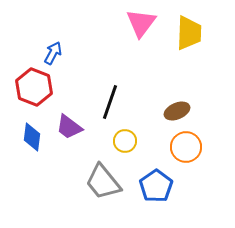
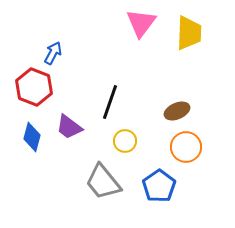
blue diamond: rotated 8 degrees clockwise
blue pentagon: moved 3 px right
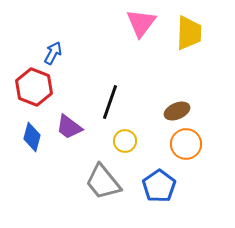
orange circle: moved 3 px up
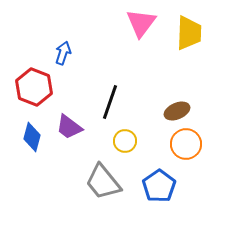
blue arrow: moved 10 px right; rotated 10 degrees counterclockwise
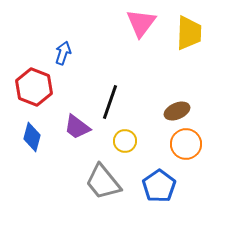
purple trapezoid: moved 8 px right
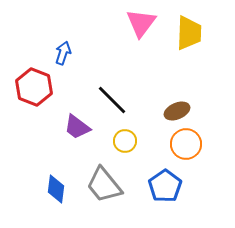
black line: moved 2 px right, 2 px up; rotated 64 degrees counterclockwise
blue diamond: moved 24 px right, 52 px down; rotated 8 degrees counterclockwise
gray trapezoid: moved 1 px right, 3 px down
blue pentagon: moved 6 px right
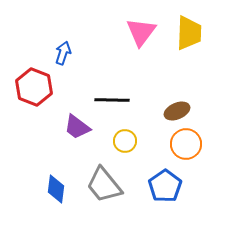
pink triangle: moved 9 px down
black line: rotated 44 degrees counterclockwise
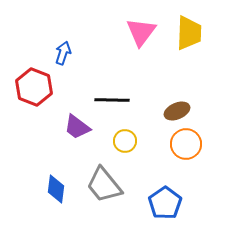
blue pentagon: moved 17 px down
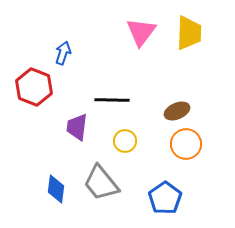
purple trapezoid: rotated 60 degrees clockwise
gray trapezoid: moved 3 px left, 2 px up
blue pentagon: moved 5 px up
